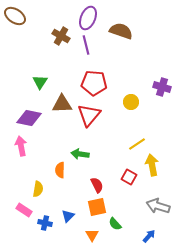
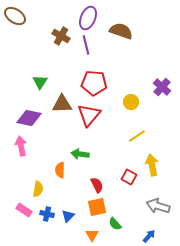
purple cross: rotated 24 degrees clockwise
yellow line: moved 8 px up
blue cross: moved 2 px right, 9 px up
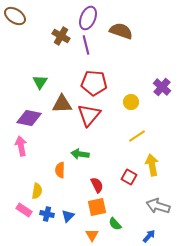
yellow semicircle: moved 1 px left, 2 px down
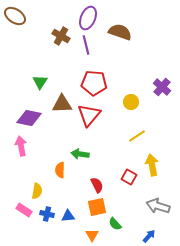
brown semicircle: moved 1 px left, 1 px down
blue triangle: rotated 40 degrees clockwise
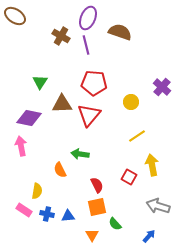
orange semicircle: rotated 28 degrees counterclockwise
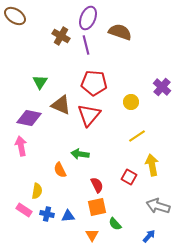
brown triangle: moved 1 px left, 1 px down; rotated 25 degrees clockwise
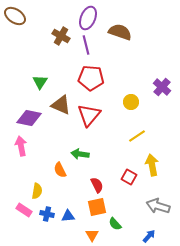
red pentagon: moved 3 px left, 5 px up
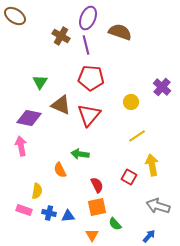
pink rectangle: rotated 14 degrees counterclockwise
blue cross: moved 2 px right, 1 px up
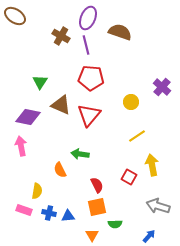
purple diamond: moved 1 px left, 1 px up
green semicircle: rotated 48 degrees counterclockwise
